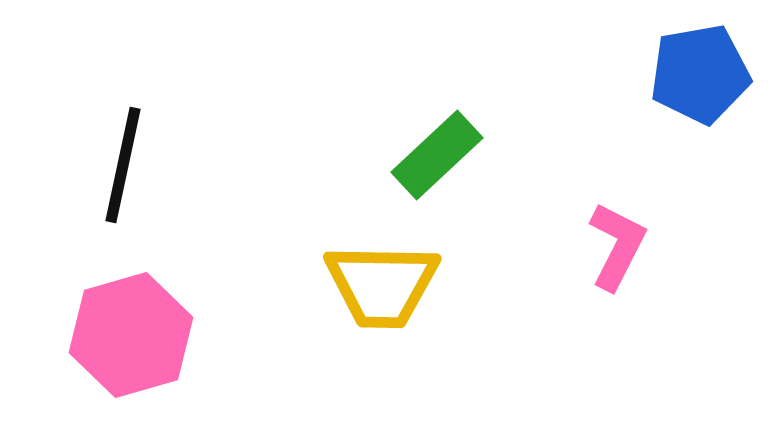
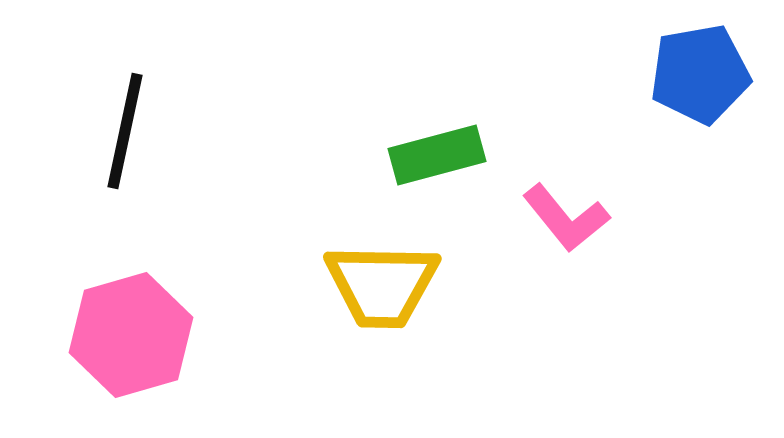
green rectangle: rotated 28 degrees clockwise
black line: moved 2 px right, 34 px up
pink L-shape: moved 51 px left, 28 px up; rotated 114 degrees clockwise
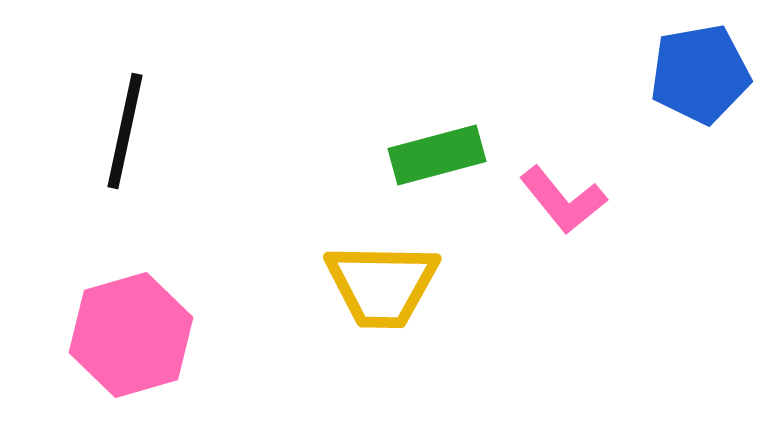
pink L-shape: moved 3 px left, 18 px up
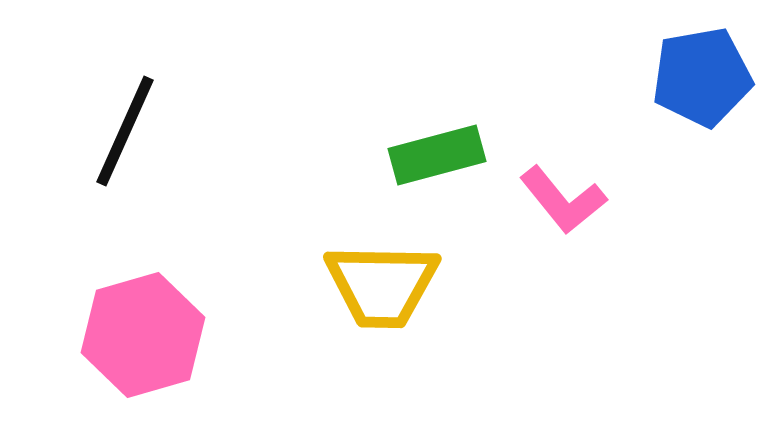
blue pentagon: moved 2 px right, 3 px down
black line: rotated 12 degrees clockwise
pink hexagon: moved 12 px right
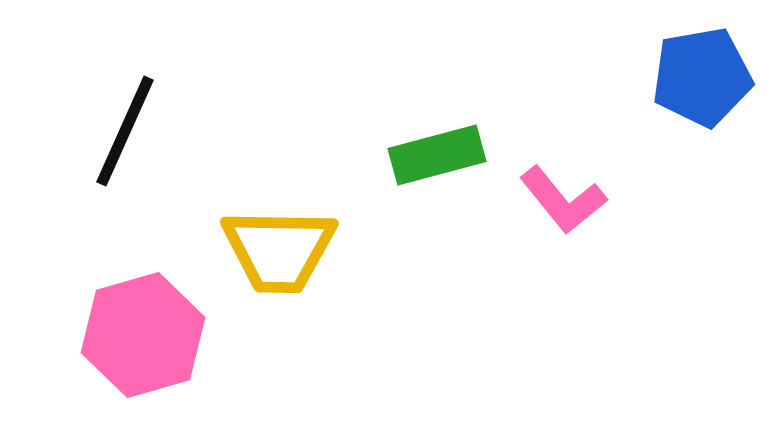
yellow trapezoid: moved 103 px left, 35 px up
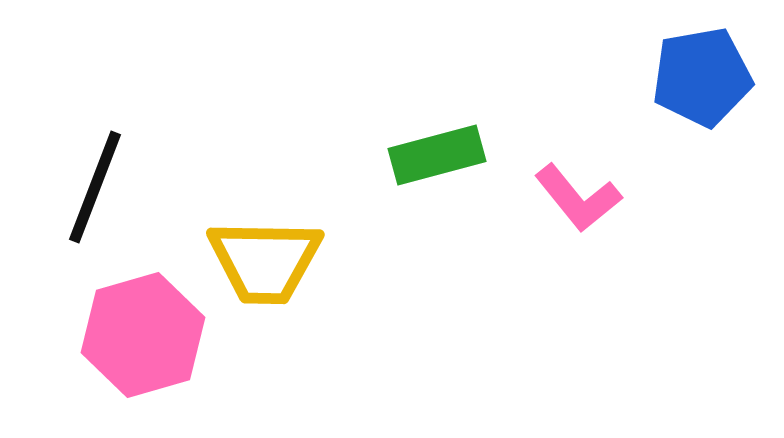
black line: moved 30 px left, 56 px down; rotated 3 degrees counterclockwise
pink L-shape: moved 15 px right, 2 px up
yellow trapezoid: moved 14 px left, 11 px down
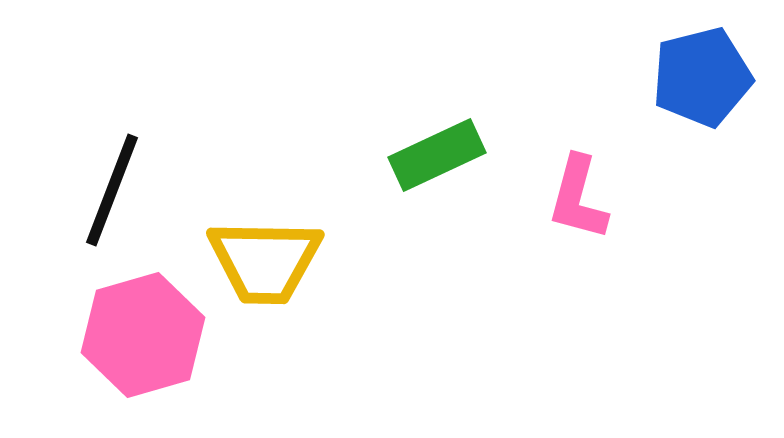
blue pentagon: rotated 4 degrees counterclockwise
green rectangle: rotated 10 degrees counterclockwise
black line: moved 17 px right, 3 px down
pink L-shape: rotated 54 degrees clockwise
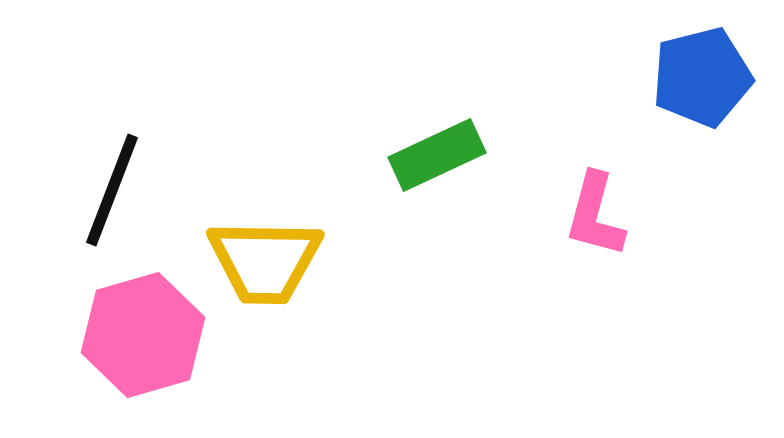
pink L-shape: moved 17 px right, 17 px down
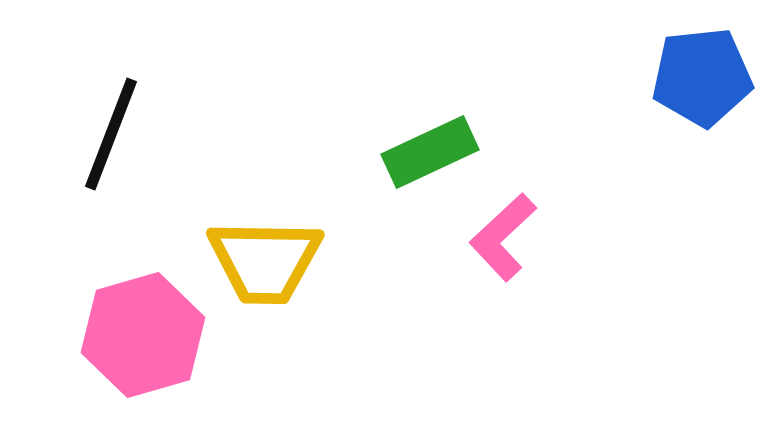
blue pentagon: rotated 8 degrees clockwise
green rectangle: moved 7 px left, 3 px up
black line: moved 1 px left, 56 px up
pink L-shape: moved 92 px left, 22 px down; rotated 32 degrees clockwise
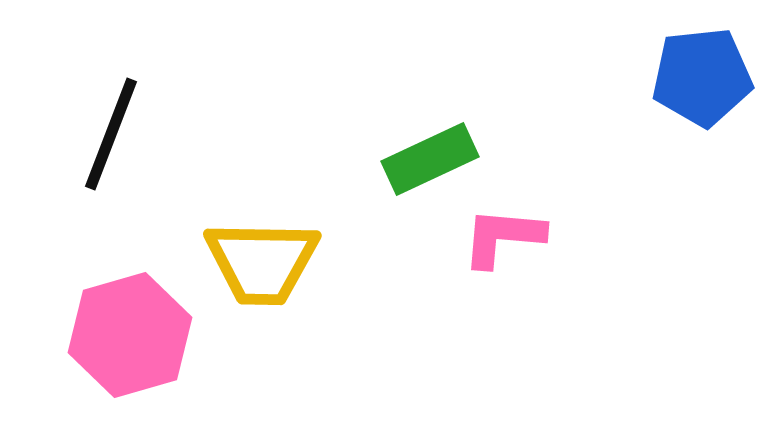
green rectangle: moved 7 px down
pink L-shape: rotated 48 degrees clockwise
yellow trapezoid: moved 3 px left, 1 px down
pink hexagon: moved 13 px left
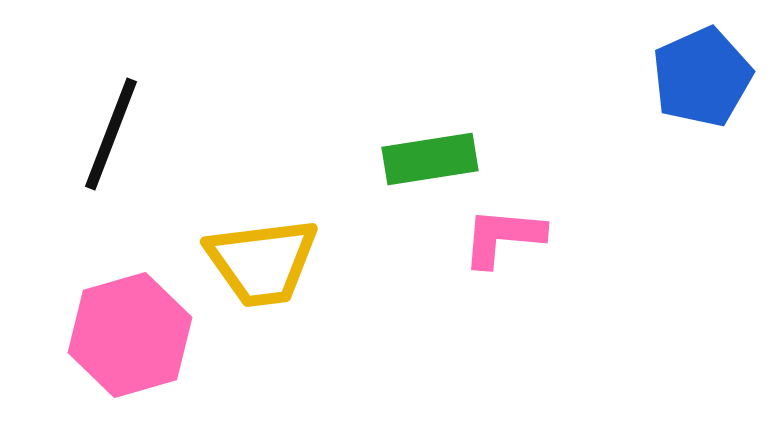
blue pentagon: rotated 18 degrees counterclockwise
green rectangle: rotated 16 degrees clockwise
yellow trapezoid: rotated 8 degrees counterclockwise
